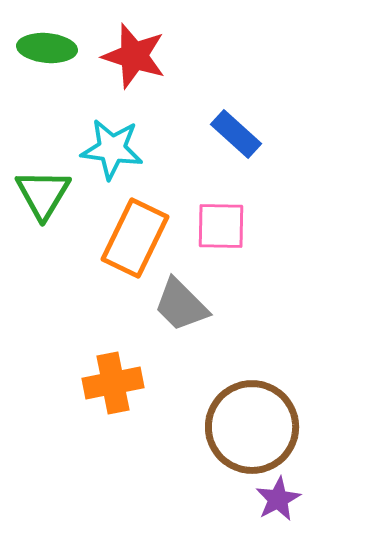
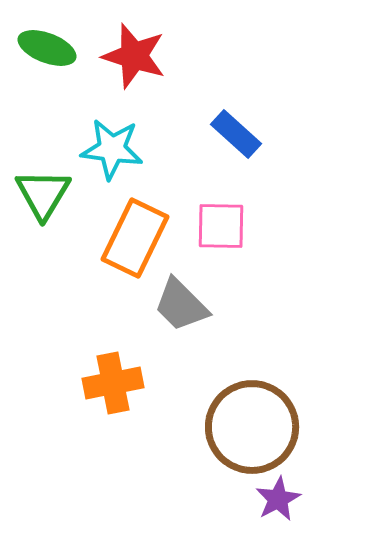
green ellipse: rotated 16 degrees clockwise
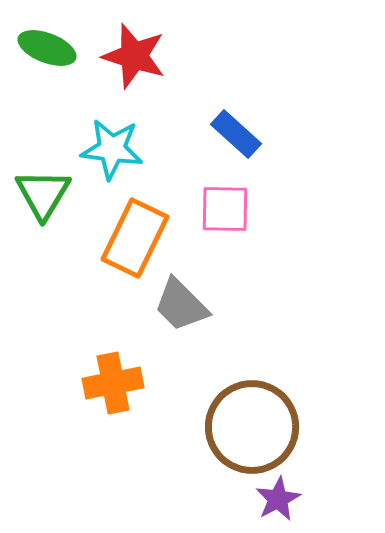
pink square: moved 4 px right, 17 px up
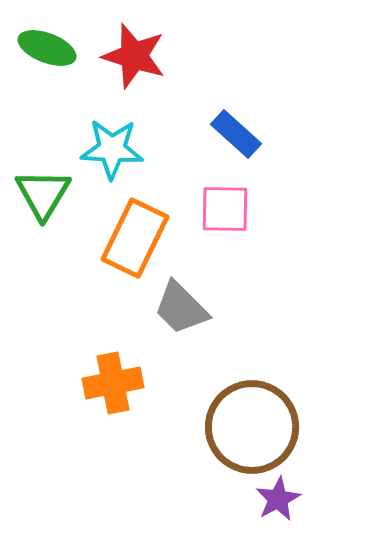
cyan star: rotated 4 degrees counterclockwise
gray trapezoid: moved 3 px down
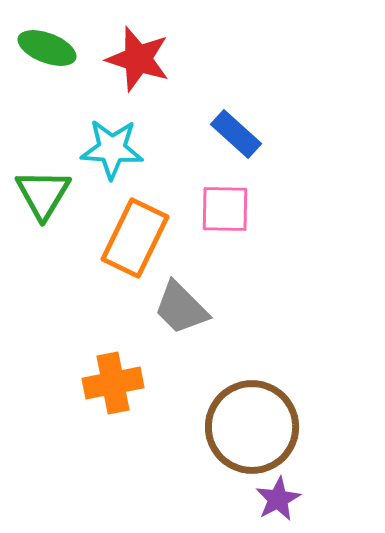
red star: moved 4 px right, 3 px down
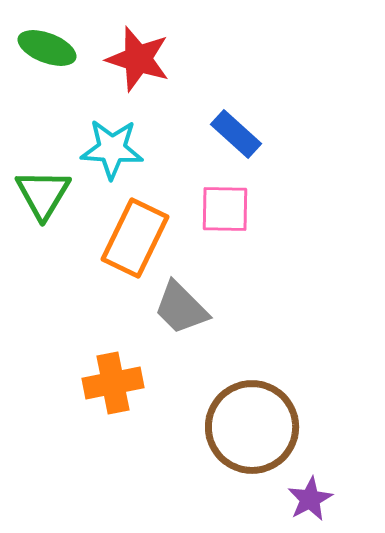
purple star: moved 32 px right
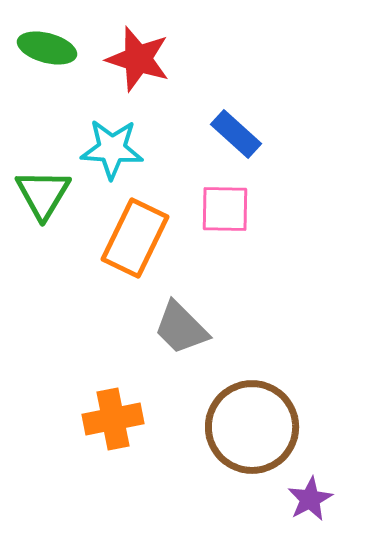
green ellipse: rotated 6 degrees counterclockwise
gray trapezoid: moved 20 px down
orange cross: moved 36 px down
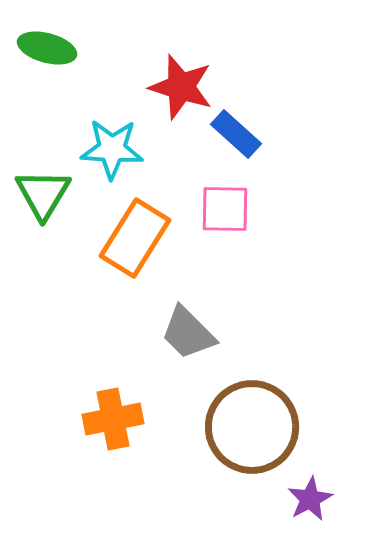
red star: moved 43 px right, 28 px down
orange rectangle: rotated 6 degrees clockwise
gray trapezoid: moved 7 px right, 5 px down
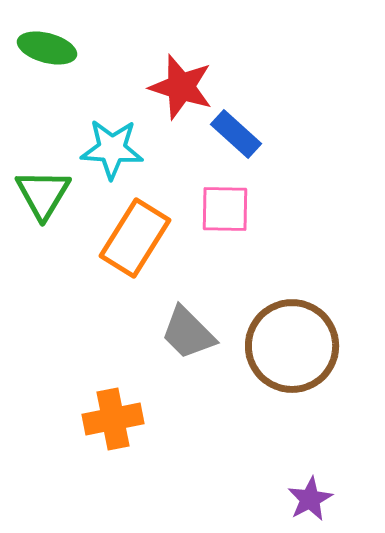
brown circle: moved 40 px right, 81 px up
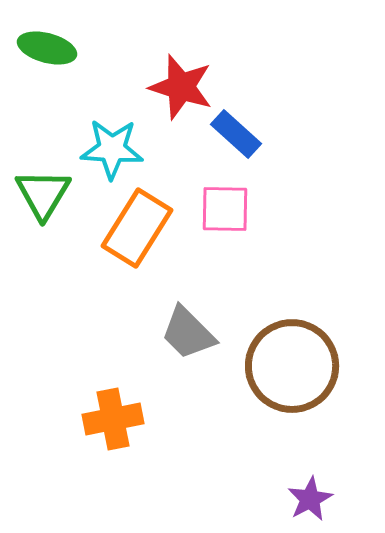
orange rectangle: moved 2 px right, 10 px up
brown circle: moved 20 px down
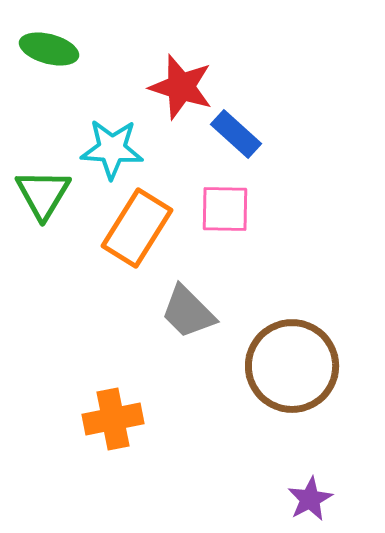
green ellipse: moved 2 px right, 1 px down
gray trapezoid: moved 21 px up
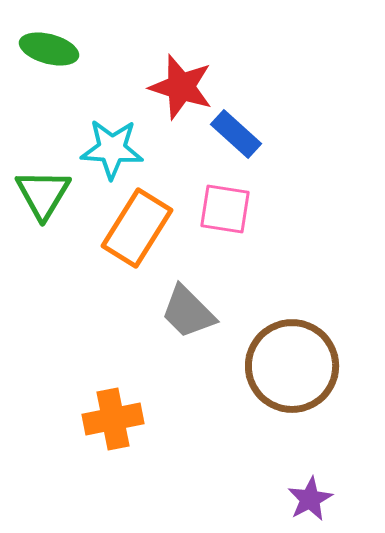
pink square: rotated 8 degrees clockwise
